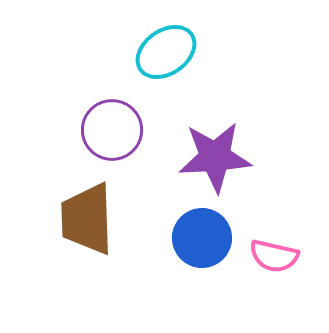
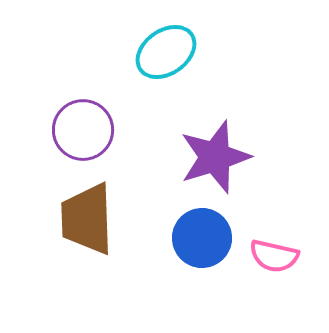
purple circle: moved 29 px left
purple star: rotated 14 degrees counterclockwise
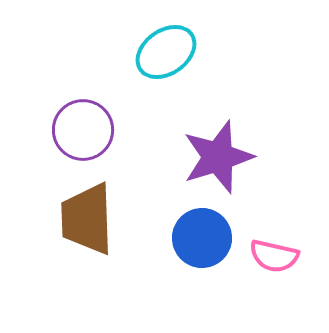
purple star: moved 3 px right
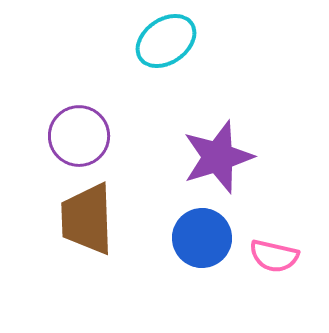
cyan ellipse: moved 11 px up
purple circle: moved 4 px left, 6 px down
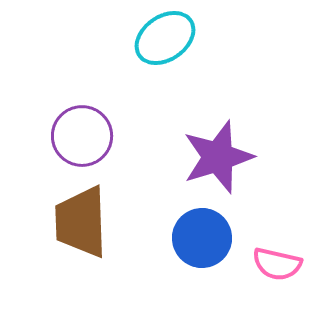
cyan ellipse: moved 1 px left, 3 px up
purple circle: moved 3 px right
brown trapezoid: moved 6 px left, 3 px down
pink semicircle: moved 3 px right, 8 px down
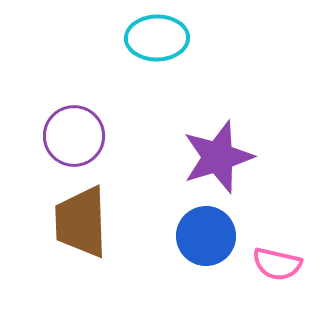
cyan ellipse: moved 8 px left; rotated 34 degrees clockwise
purple circle: moved 8 px left
blue circle: moved 4 px right, 2 px up
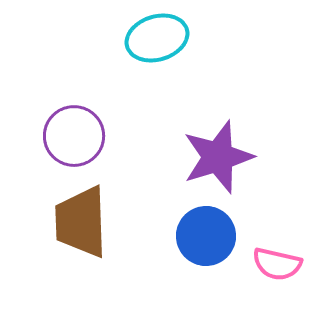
cyan ellipse: rotated 16 degrees counterclockwise
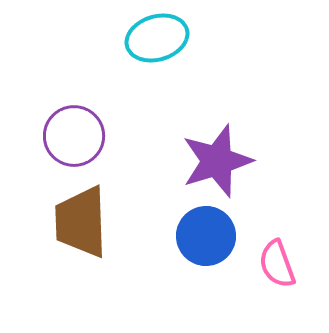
purple star: moved 1 px left, 4 px down
pink semicircle: rotated 57 degrees clockwise
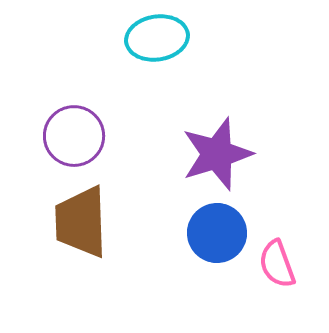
cyan ellipse: rotated 8 degrees clockwise
purple star: moved 7 px up
blue circle: moved 11 px right, 3 px up
